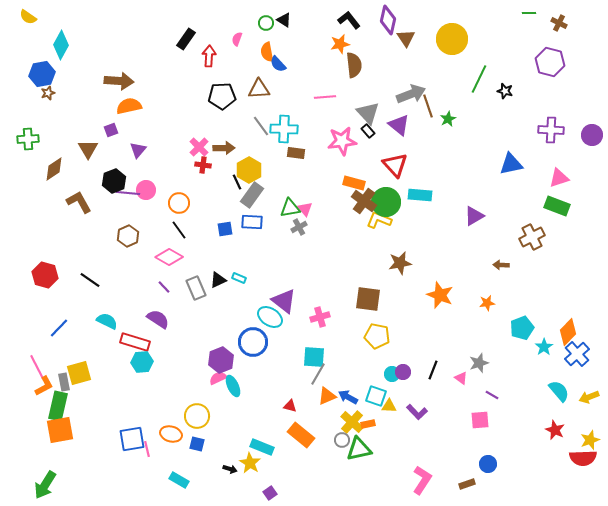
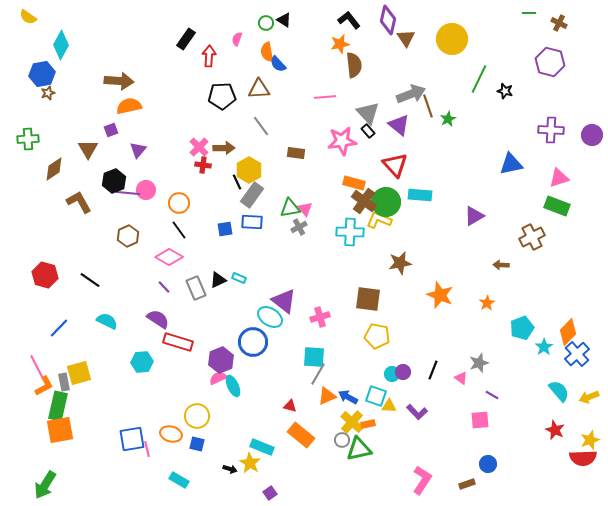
cyan cross at (284, 129): moved 66 px right, 103 px down
orange star at (487, 303): rotated 21 degrees counterclockwise
red rectangle at (135, 342): moved 43 px right
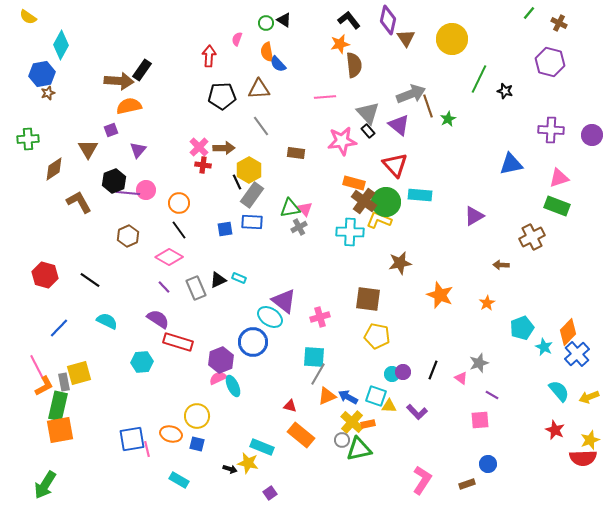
green line at (529, 13): rotated 48 degrees counterclockwise
black rectangle at (186, 39): moved 44 px left, 31 px down
cyan star at (544, 347): rotated 12 degrees counterclockwise
yellow star at (250, 463): moved 2 px left; rotated 20 degrees counterclockwise
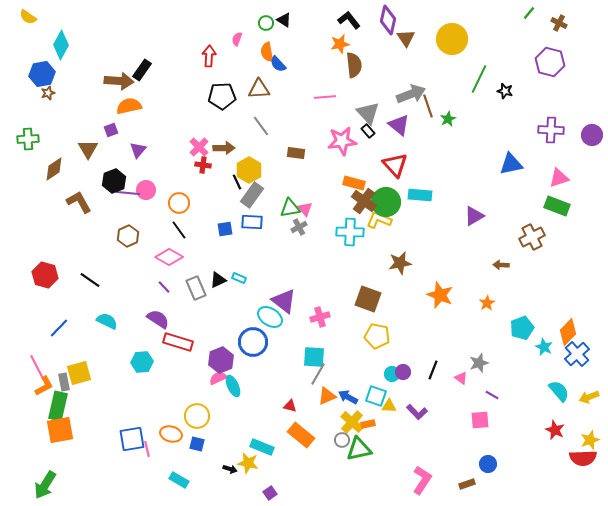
brown square at (368, 299): rotated 12 degrees clockwise
